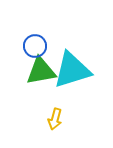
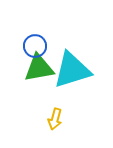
green triangle: moved 2 px left, 3 px up
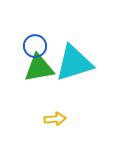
cyan triangle: moved 2 px right, 7 px up
yellow arrow: rotated 110 degrees counterclockwise
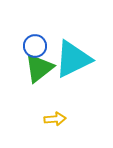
cyan triangle: moved 1 px left, 4 px up; rotated 9 degrees counterclockwise
green triangle: rotated 28 degrees counterclockwise
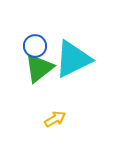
yellow arrow: rotated 25 degrees counterclockwise
